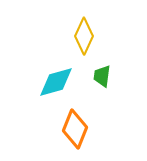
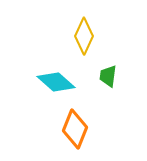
green trapezoid: moved 6 px right
cyan diamond: rotated 57 degrees clockwise
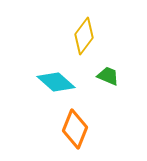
yellow diamond: rotated 12 degrees clockwise
green trapezoid: rotated 105 degrees clockwise
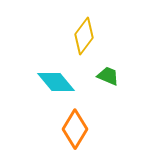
cyan diamond: rotated 9 degrees clockwise
orange diamond: rotated 9 degrees clockwise
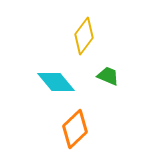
orange diamond: rotated 15 degrees clockwise
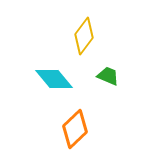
cyan diamond: moved 2 px left, 3 px up
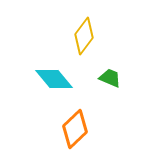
green trapezoid: moved 2 px right, 2 px down
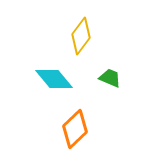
yellow diamond: moved 3 px left
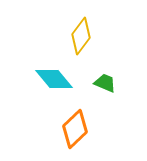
green trapezoid: moved 5 px left, 5 px down
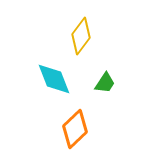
cyan diamond: rotated 18 degrees clockwise
green trapezoid: rotated 100 degrees clockwise
